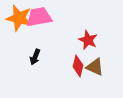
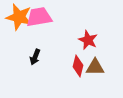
orange star: moved 1 px up
brown triangle: rotated 24 degrees counterclockwise
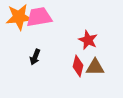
orange star: rotated 20 degrees counterclockwise
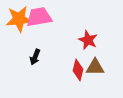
orange star: moved 2 px down
red diamond: moved 4 px down
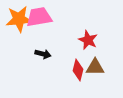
black arrow: moved 8 px right, 3 px up; rotated 98 degrees counterclockwise
